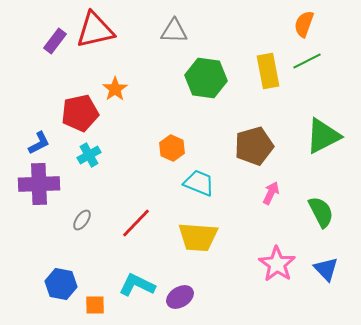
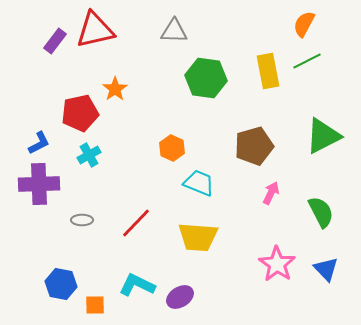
orange semicircle: rotated 8 degrees clockwise
gray ellipse: rotated 55 degrees clockwise
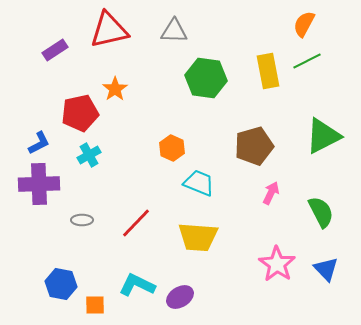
red triangle: moved 14 px right
purple rectangle: moved 9 px down; rotated 20 degrees clockwise
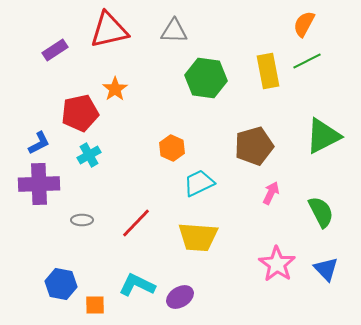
cyan trapezoid: rotated 48 degrees counterclockwise
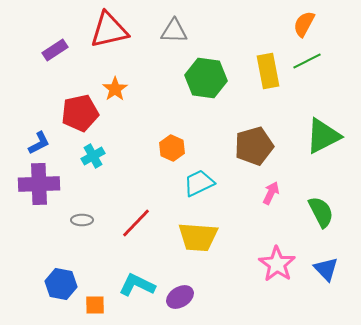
cyan cross: moved 4 px right, 1 px down
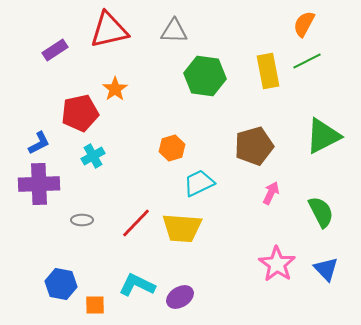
green hexagon: moved 1 px left, 2 px up
orange hexagon: rotated 20 degrees clockwise
yellow trapezoid: moved 16 px left, 9 px up
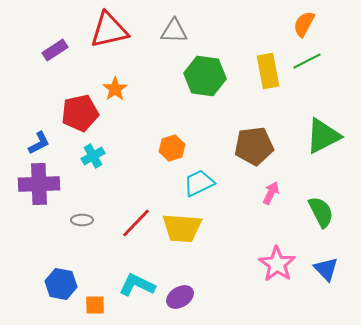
brown pentagon: rotated 9 degrees clockwise
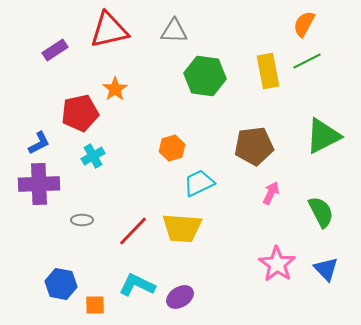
red line: moved 3 px left, 8 px down
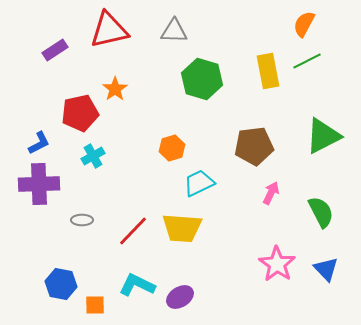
green hexagon: moved 3 px left, 3 px down; rotated 9 degrees clockwise
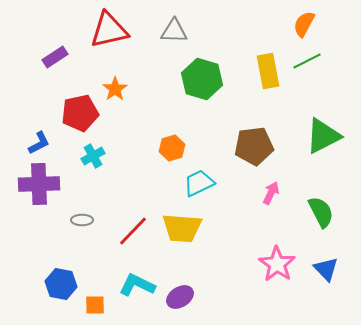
purple rectangle: moved 7 px down
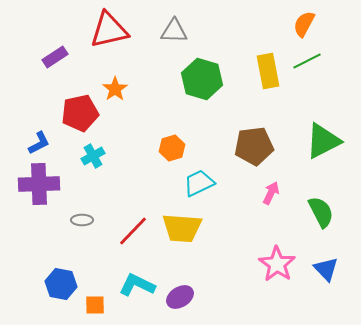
green triangle: moved 5 px down
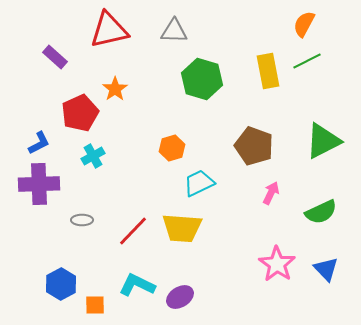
purple rectangle: rotated 75 degrees clockwise
red pentagon: rotated 12 degrees counterclockwise
brown pentagon: rotated 27 degrees clockwise
green semicircle: rotated 92 degrees clockwise
blue hexagon: rotated 20 degrees clockwise
